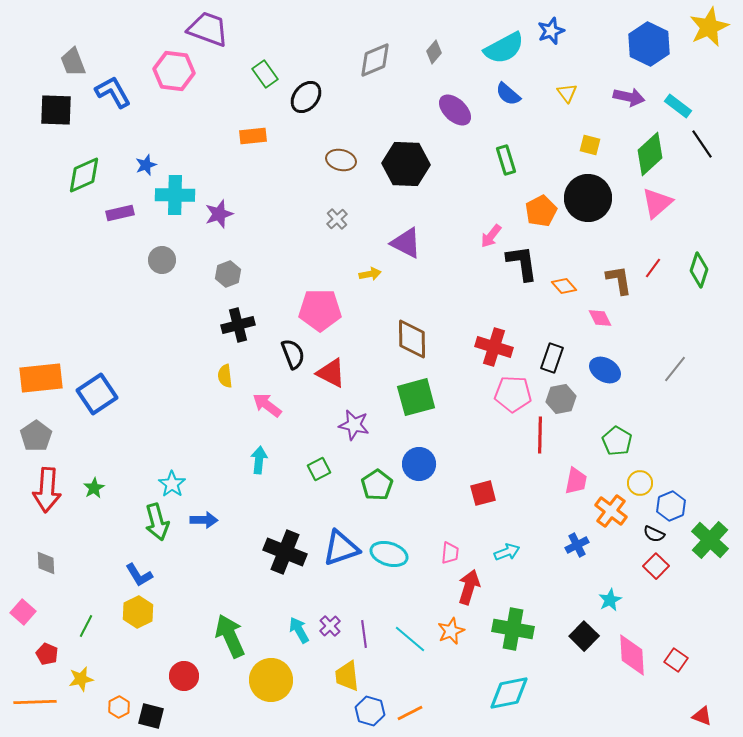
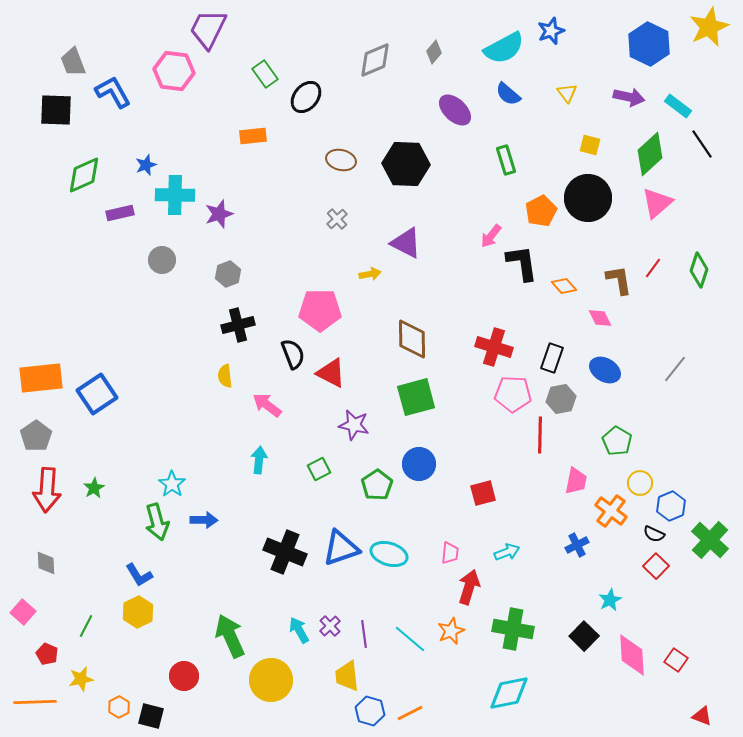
purple trapezoid at (208, 29): rotated 84 degrees counterclockwise
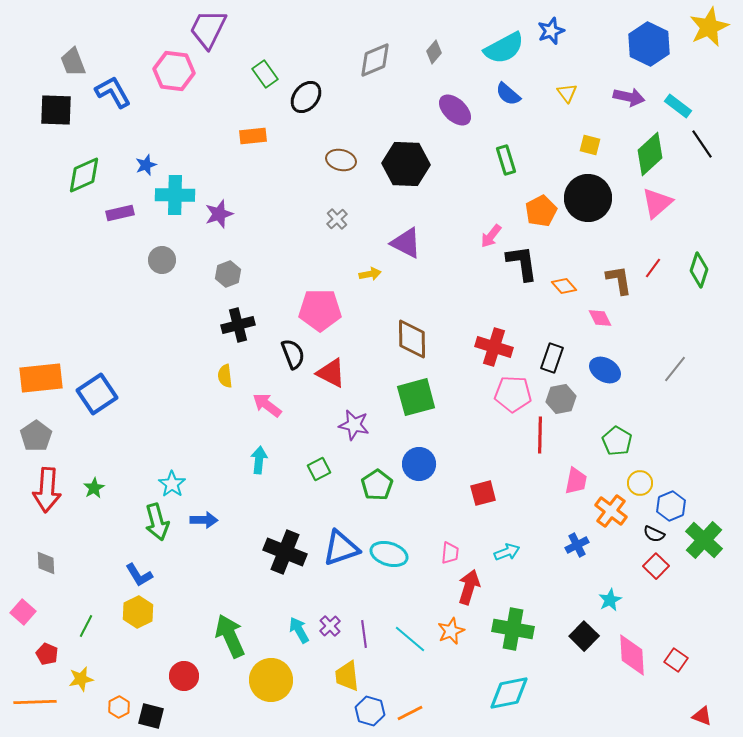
green cross at (710, 540): moved 6 px left
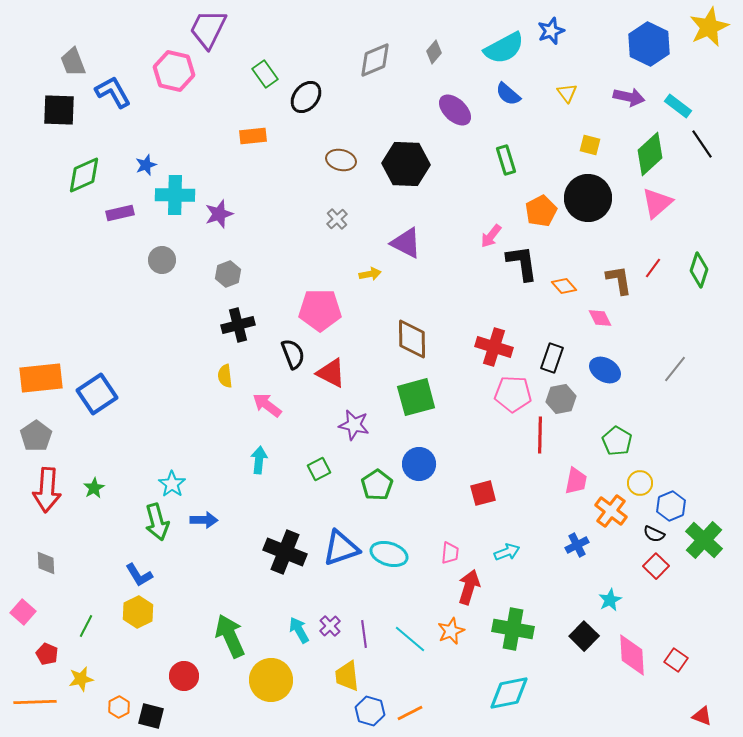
pink hexagon at (174, 71): rotated 6 degrees clockwise
black square at (56, 110): moved 3 px right
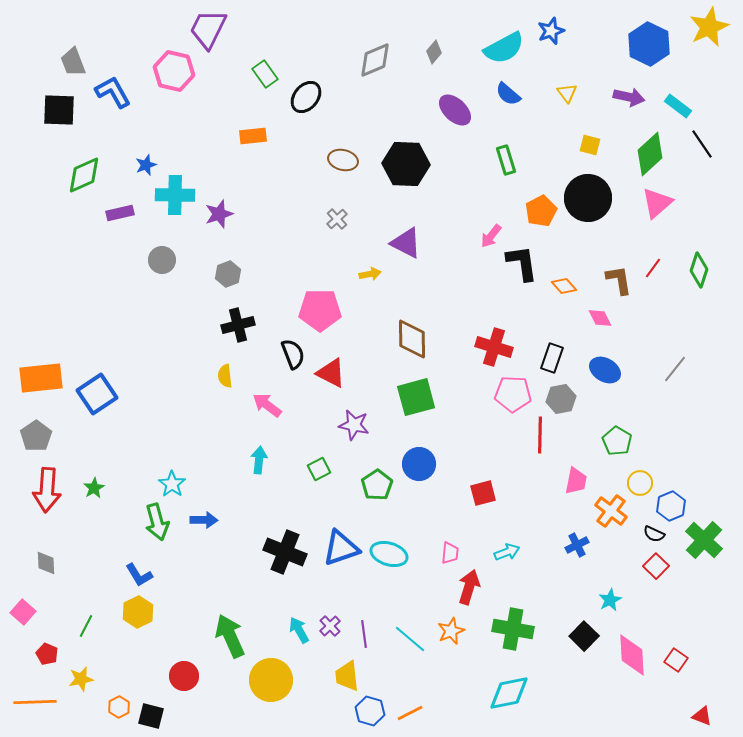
brown ellipse at (341, 160): moved 2 px right
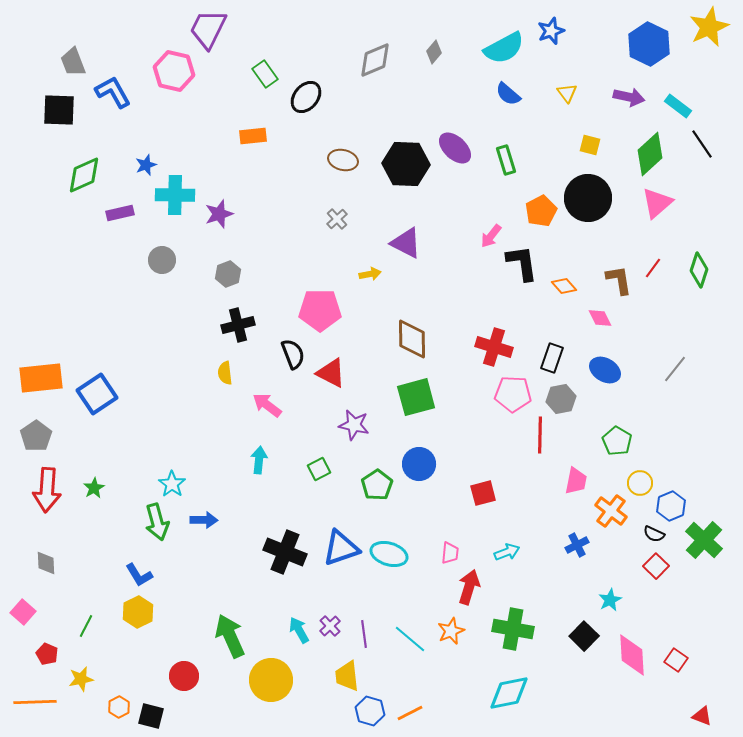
purple ellipse at (455, 110): moved 38 px down
yellow semicircle at (225, 376): moved 3 px up
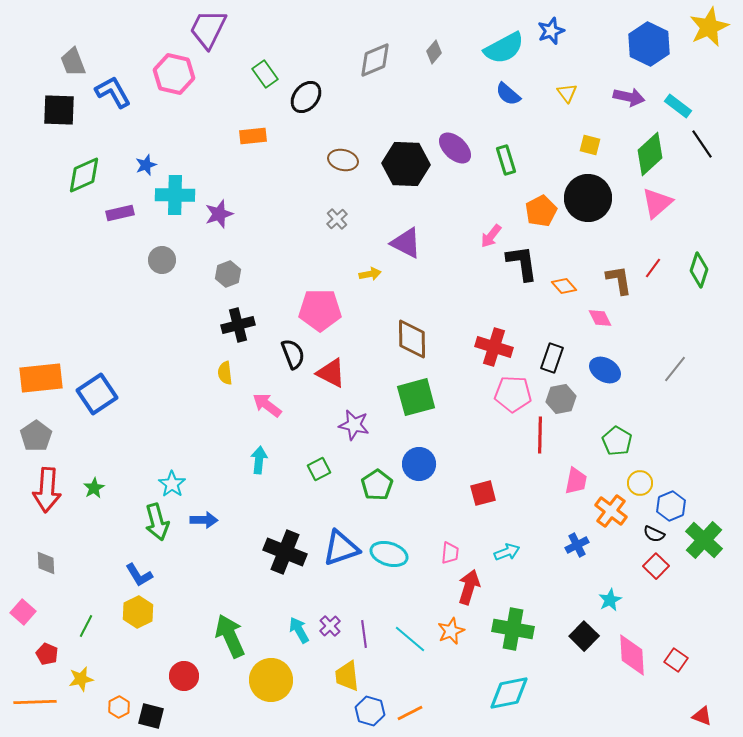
pink hexagon at (174, 71): moved 3 px down
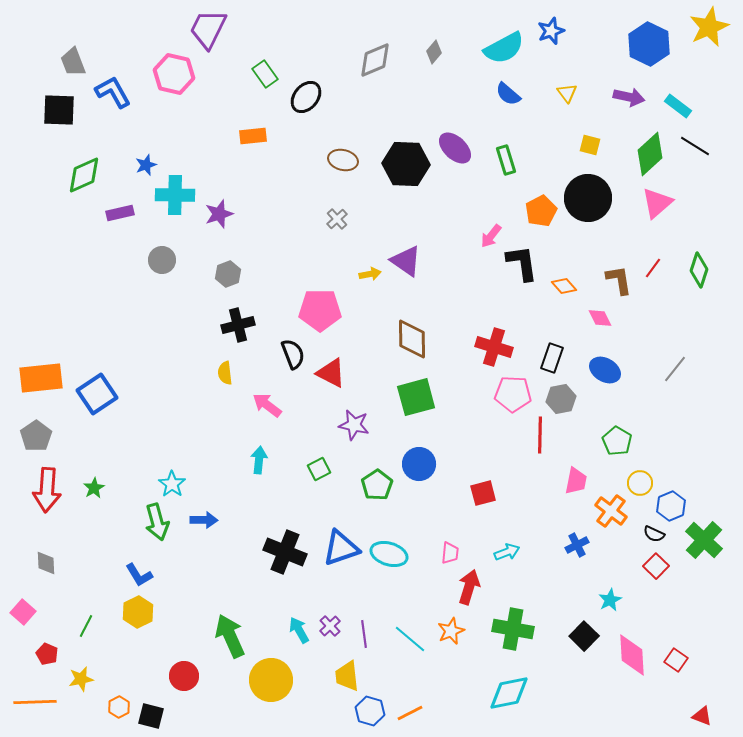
black line at (702, 144): moved 7 px left, 2 px down; rotated 24 degrees counterclockwise
purple triangle at (406, 243): moved 18 px down; rotated 8 degrees clockwise
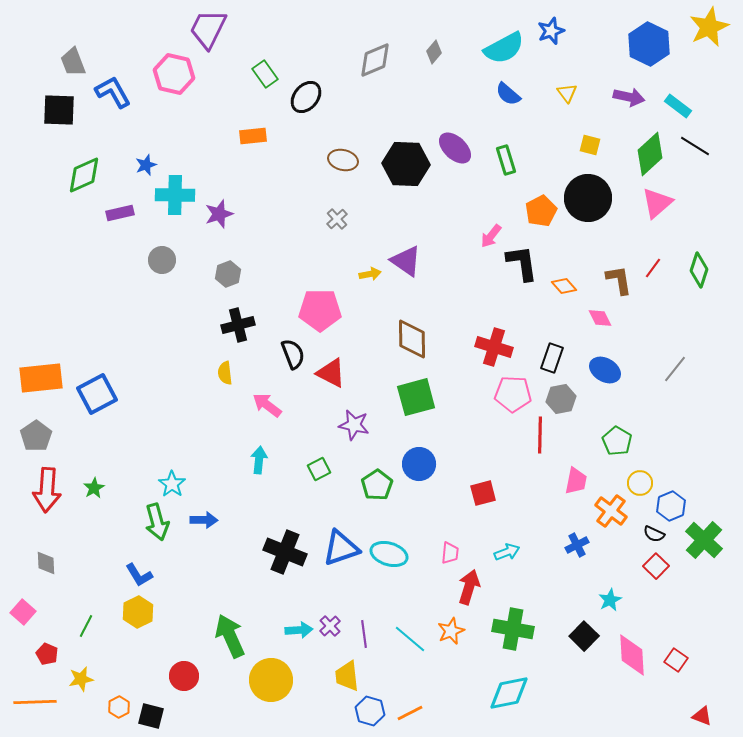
blue square at (97, 394): rotated 6 degrees clockwise
cyan arrow at (299, 630): rotated 116 degrees clockwise
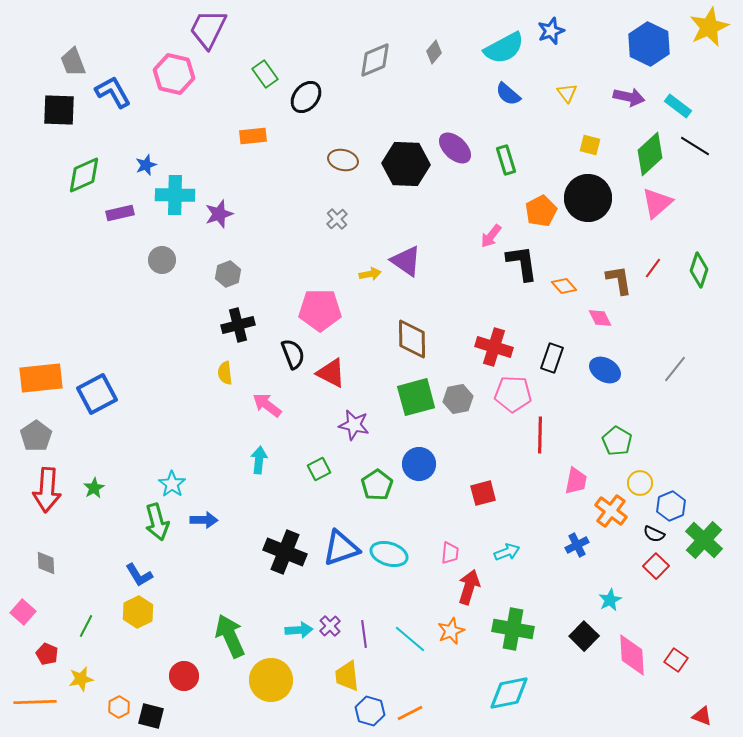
gray hexagon at (561, 399): moved 103 px left
